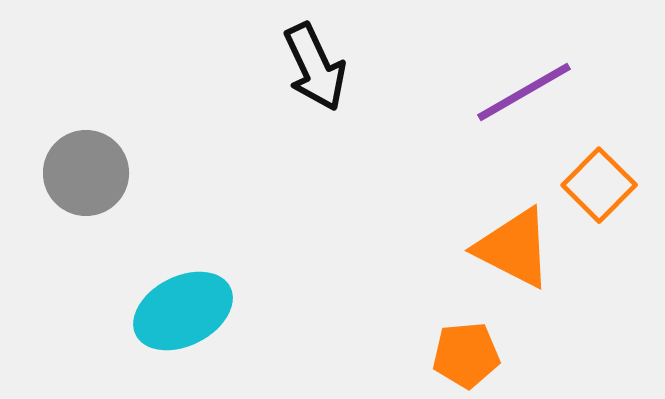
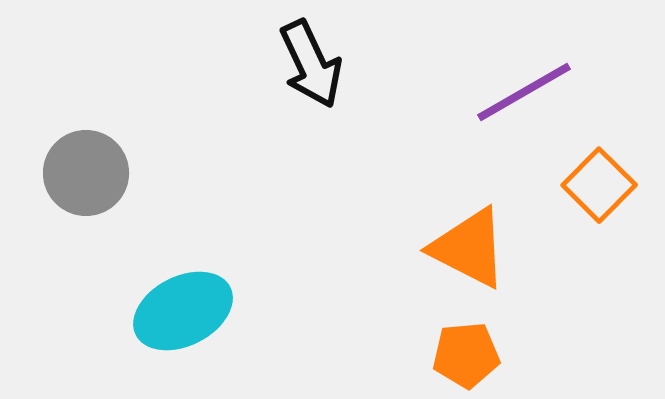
black arrow: moved 4 px left, 3 px up
orange triangle: moved 45 px left
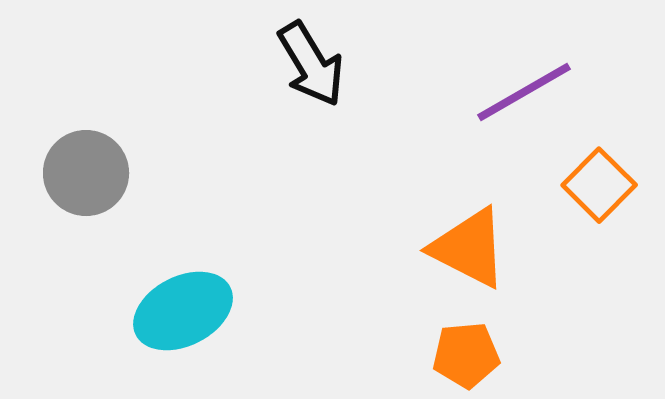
black arrow: rotated 6 degrees counterclockwise
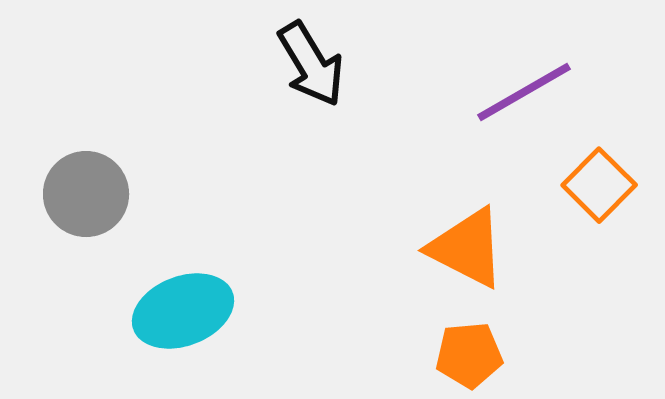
gray circle: moved 21 px down
orange triangle: moved 2 px left
cyan ellipse: rotated 6 degrees clockwise
orange pentagon: moved 3 px right
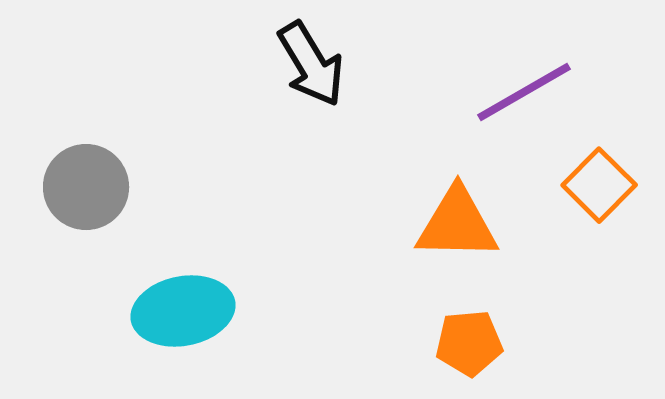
gray circle: moved 7 px up
orange triangle: moved 10 px left, 24 px up; rotated 26 degrees counterclockwise
cyan ellipse: rotated 10 degrees clockwise
orange pentagon: moved 12 px up
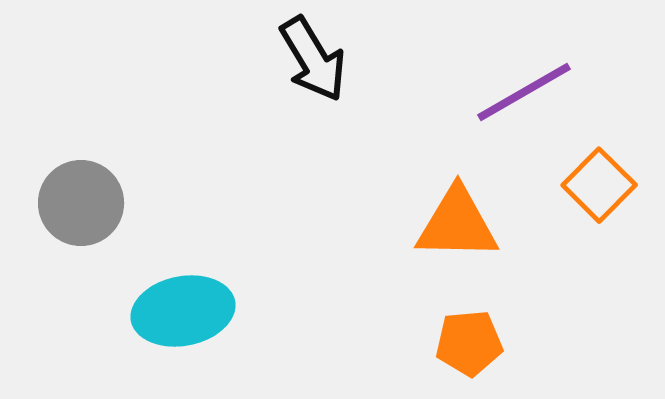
black arrow: moved 2 px right, 5 px up
gray circle: moved 5 px left, 16 px down
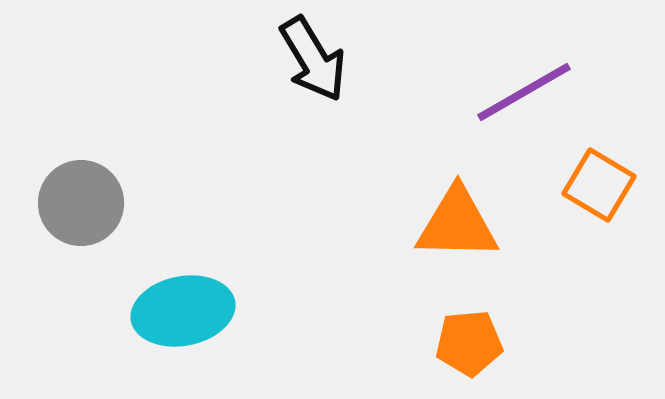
orange square: rotated 14 degrees counterclockwise
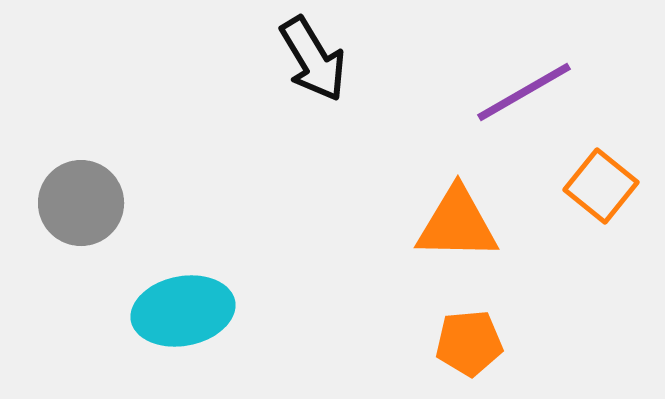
orange square: moved 2 px right, 1 px down; rotated 8 degrees clockwise
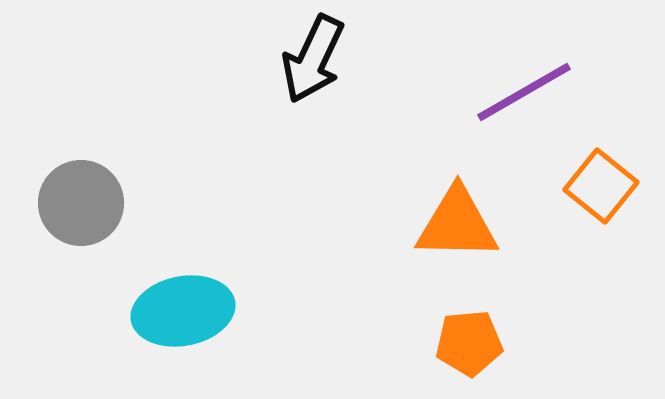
black arrow: rotated 56 degrees clockwise
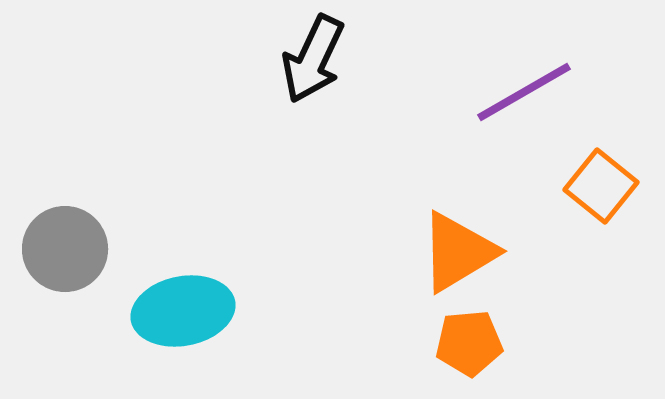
gray circle: moved 16 px left, 46 px down
orange triangle: moved 1 px right, 28 px down; rotated 32 degrees counterclockwise
